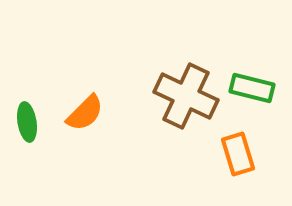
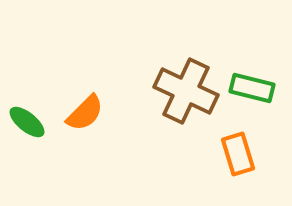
brown cross: moved 5 px up
green ellipse: rotated 42 degrees counterclockwise
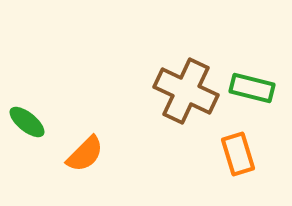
orange semicircle: moved 41 px down
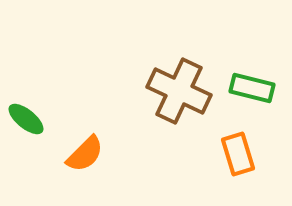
brown cross: moved 7 px left
green ellipse: moved 1 px left, 3 px up
